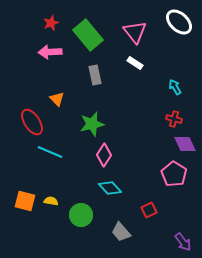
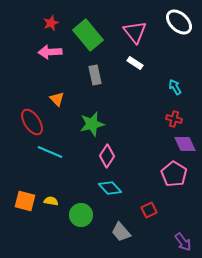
pink diamond: moved 3 px right, 1 px down
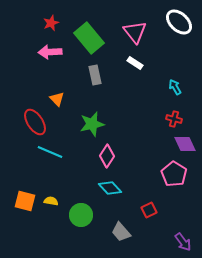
green rectangle: moved 1 px right, 3 px down
red ellipse: moved 3 px right
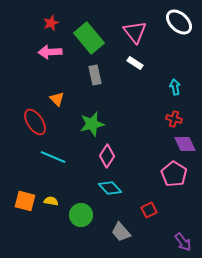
cyan arrow: rotated 21 degrees clockwise
cyan line: moved 3 px right, 5 px down
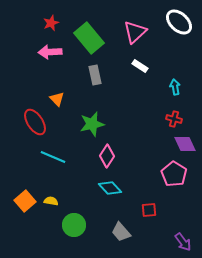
pink triangle: rotated 25 degrees clockwise
white rectangle: moved 5 px right, 3 px down
orange square: rotated 35 degrees clockwise
red square: rotated 21 degrees clockwise
green circle: moved 7 px left, 10 px down
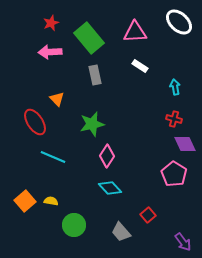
pink triangle: rotated 40 degrees clockwise
red square: moved 1 px left, 5 px down; rotated 35 degrees counterclockwise
